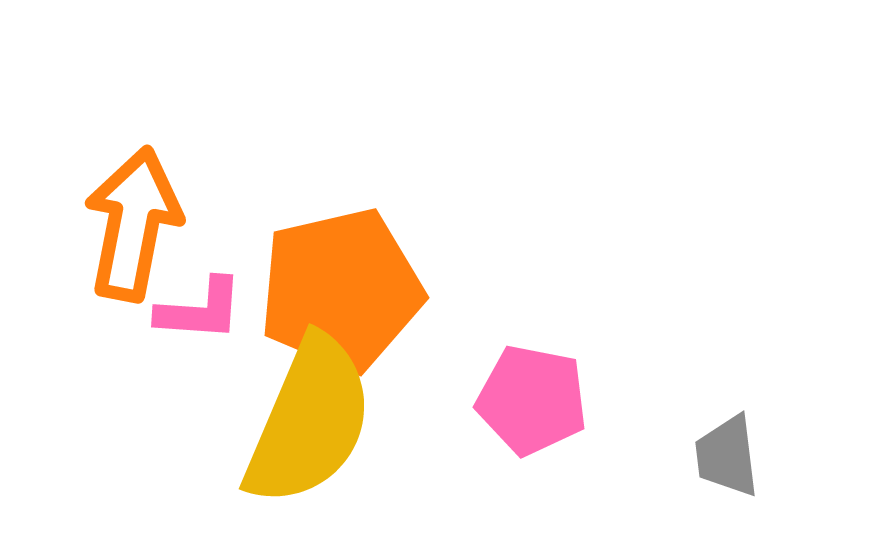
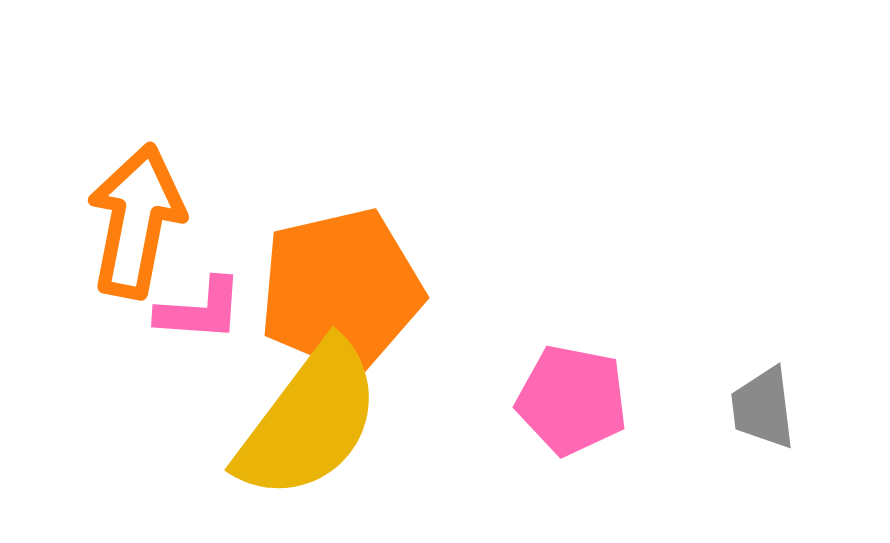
orange arrow: moved 3 px right, 3 px up
pink pentagon: moved 40 px right
yellow semicircle: rotated 14 degrees clockwise
gray trapezoid: moved 36 px right, 48 px up
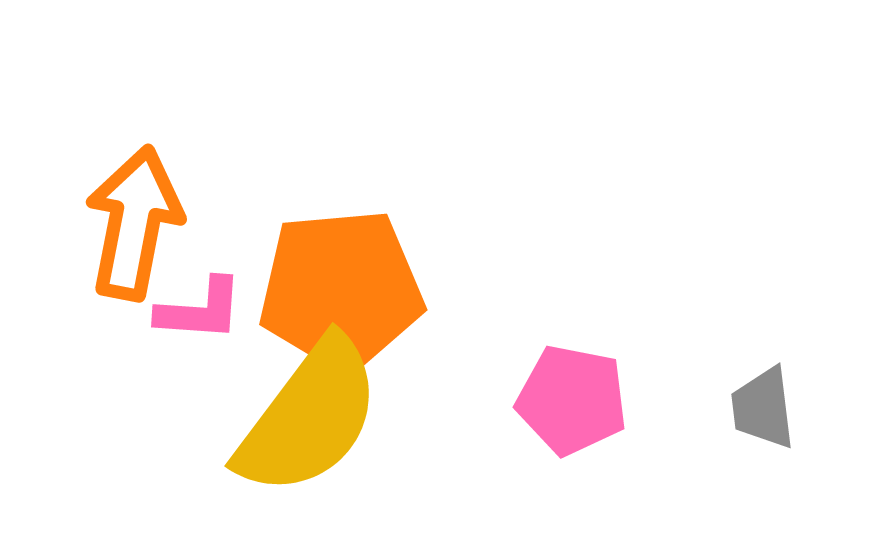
orange arrow: moved 2 px left, 2 px down
orange pentagon: rotated 8 degrees clockwise
yellow semicircle: moved 4 px up
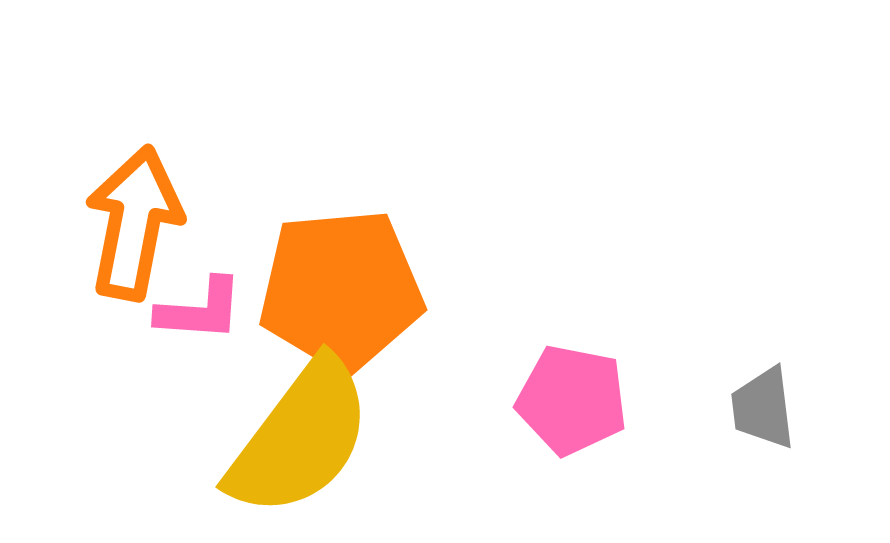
yellow semicircle: moved 9 px left, 21 px down
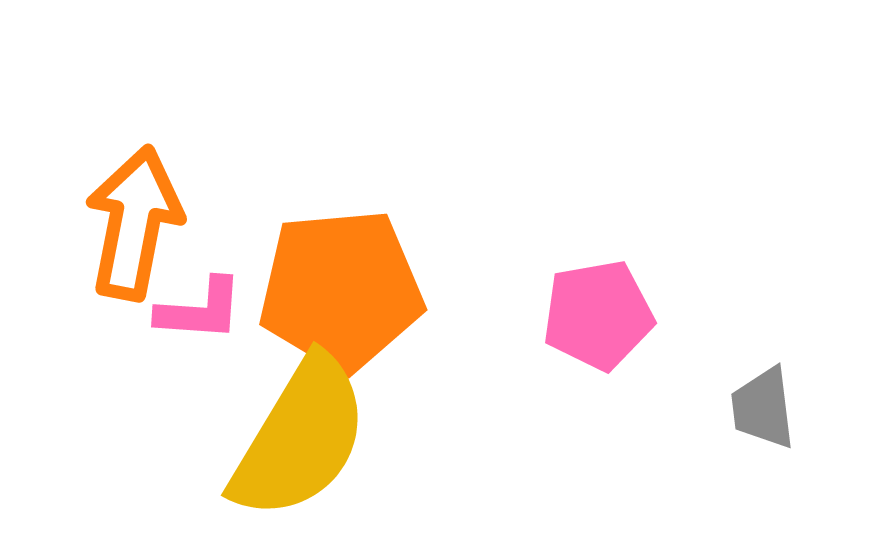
pink pentagon: moved 26 px right, 85 px up; rotated 21 degrees counterclockwise
yellow semicircle: rotated 6 degrees counterclockwise
